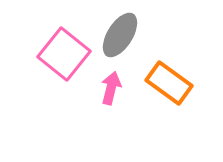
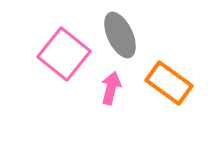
gray ellipse: rotated 57 degrees counterclockwise
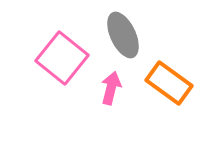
gray ellipse: moved 3 px right
pink square: moved 2 px left, 4 px down
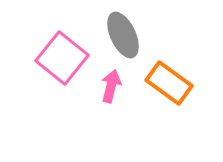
pink arrow: moved 2 px up
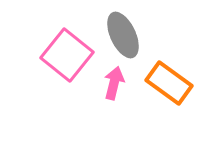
pink square: moved 5 px right, 3 px up
pink arrow: moved 3 px right, 3 px up
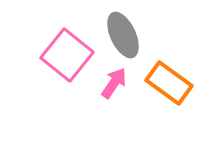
pink arrow: rotated 20 degrees clockwise
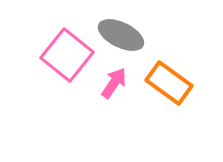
gray ellipse: moved 2 px left; rotated 39 degrees counterclockwise
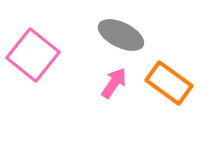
pink square: moved 34 px left
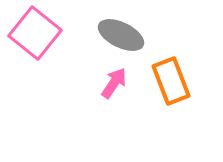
pink square: moved 2 px right, 22 px up
orange rectangle: moved 2 px right, 2 px up; rotated 33 degrees clockwise
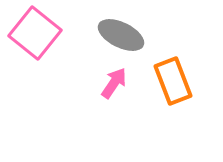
orange rectangle: moved 2 px right
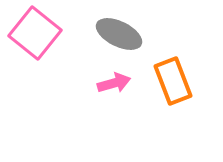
gray ellipse: moved 2 px left, 1 px up
pink arrow: rotated 40 degrees clockwise
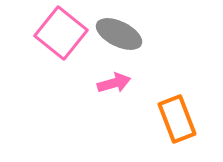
pink square: moved 26 px right
orange rectangle: moved 4 px right, 38 px down
